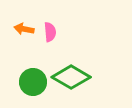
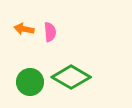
green circle: moved 3 px left
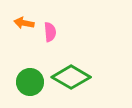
orange arrow: moved 6 px up
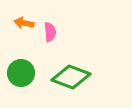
green diamond: rotated 9 degrees counterclockwise
green circle: moved 9 px left, 9 px up
